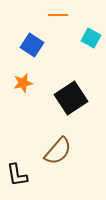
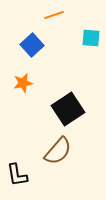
orange line: moved 4 px left; rotated 18 degrees counterclockwise
cyan square: rotated 24 degrees counterclockwise
blue square: rotated 15 degrees clockwise
black square: moved 3 px left, 11 px down
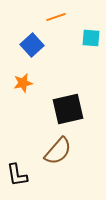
orange line: moved 2 px right, 2 px down
black square: rotated 20 degrees clockwise
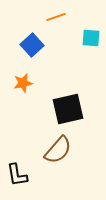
brown semicircle: moved 1 px up
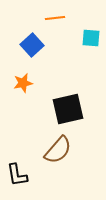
orange line: moved 1 px left, 1 px down; rotated 12 degrees clockwise
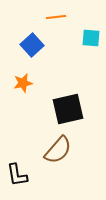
orange line: moved 1 px right, 1 px up
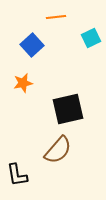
cyan square: rotated 30 degrees counterclockwise
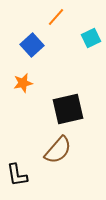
orange line: rotated 42 degrees counterclockwise
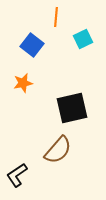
orange line: rotated 36 degrees counterclockwise
cyan square: moved 8 px left, 1 px down
blue square: rotated 10 degrees counterclockwise
black square: moved 4 px right, 1 px up
black L-shape: rotated 65 degrees clockwise
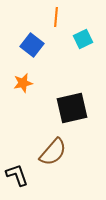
brown semicircle: moved 5 px left, 2 px down
black L-shape: rotated 105 degrees clockwise
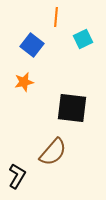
orange star: moved 1 px right, 1 px up
black square: rotated 20 degrees clockwise
black L-shape: moved 1 px down; rotated 50 degrees clockwise
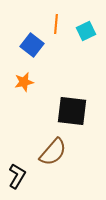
orange line: moved 7 px down
cyan square: moved 3 px right, 8 px up
black square: moved 3 px down
